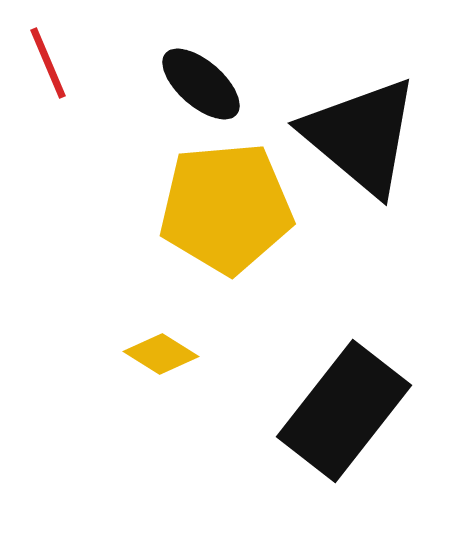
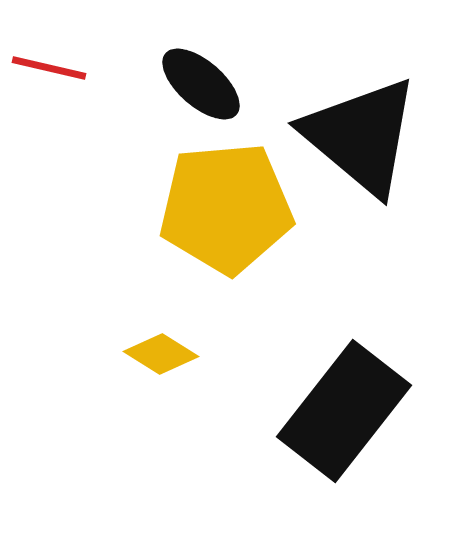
red line: moved 1 px right, 5 px down; rotated 54 degrees counterclockwise
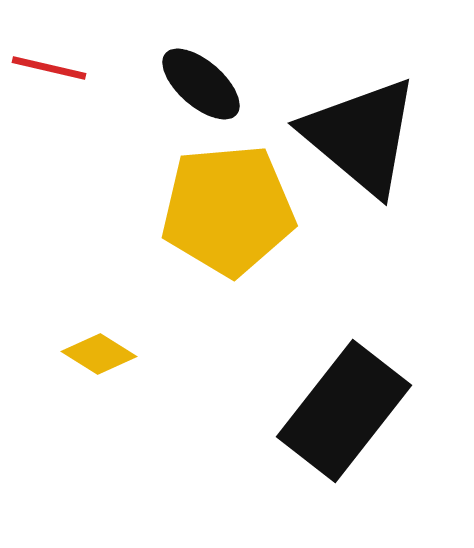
yellow pentagon: moved 2 px right, 2 px down
yellow diamond: moved 62 px left
